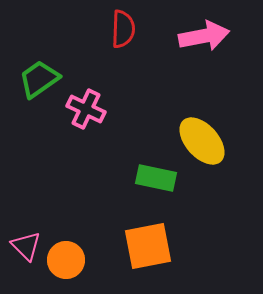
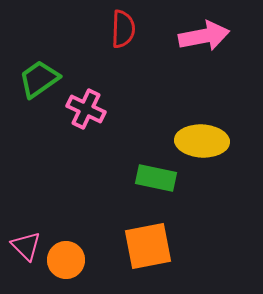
yellow ellipse: rotated 45 degrees counterclockwise
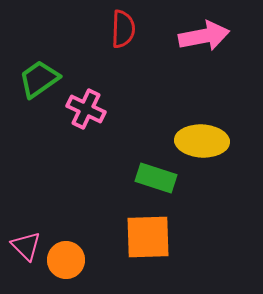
green rectangle: rotated 6 degrees clockwise
orange square: moved 9 px up; rotated 9 degrees clockwise
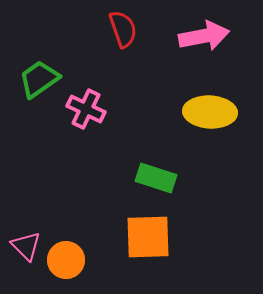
red semicircle: rotated 21 degrees counterclockwise
yellow ellipse: moved 8 px right, 29 px up
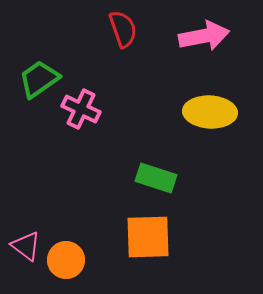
pink cross: moved 5 px left
pink triangle: rotated 8 degrees counterclockwise
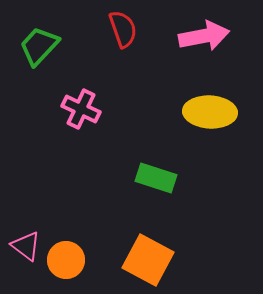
green trapezoid: moved 33 px up; rotated 12 degrees counterclockwise
orange square: moved 23 px down; rotated 30 degrees clockwise
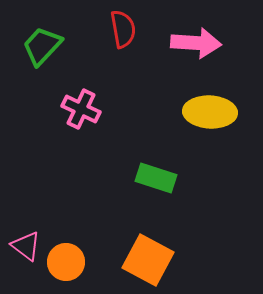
red semicircle: rotated 9 degrees clockwise
pink arrow: moved 8 px left, 7 px down; rotated 15 degrees clockwise
green trapezoid: moved 3 px right
orange circle: moved 2 px down
